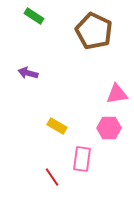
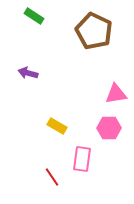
pink triangle: moved 1 px left
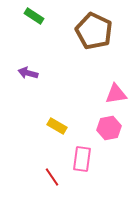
pink hexagon: rotated 10 degrees counterclockwise
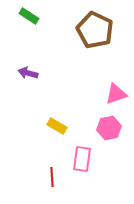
green rectangle: moved 5 px left
brown pentagon: moved 1 px right, 1 px up
pink triangle: rotated 10 degrees counterclockwise
red line: rotated 30 degrees clockwise
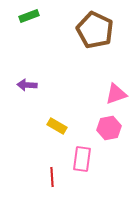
green rectangle: rotated 54 degrees counterclockwise
purple arrow: moved 1 px left, 12 px down; rotated 12 degrees counterclockwise
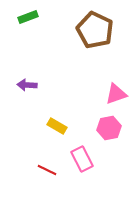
green rectangle: moved 1 px left, 1 px down
pink rectangle: rotated 35 degrees counterclockwise
red line: moved 5 px left, 7 px up; rotated 60 degrees counterclockwise
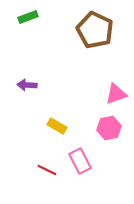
pink rectangle: moved 2 px left, 2 px down
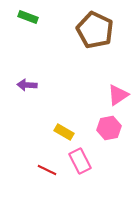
green rectangle: rotated 42 degrees clockwise
pink triangle: moved 2 px right, 1 px down; rotated 15 degrees counterclockwise
yellow rectangle: moved 7 px right, 6 px down
